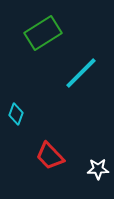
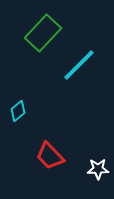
green rectangle: rotated 15 degrees counterclockwise
cyan line: moved 2 px left, 8 px up
cyan diamond: moved 2 px right, 3 px up; rotated 30 degrees clockwise
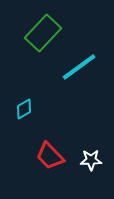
cyan line: moved 2 px down; rotated 9 degrees clockwise
cyan diamond: moved 6 px right, 2 px up; rotated 10 degrees clockwise
white star: moved 7 px left, 9 px up
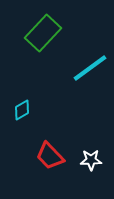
cyan line: moved 11 px right, 1 px down
cyan diamond: moved 2 px left, 1 px down
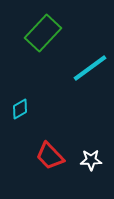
cyan diamond: moved 2 px left, 1 px up
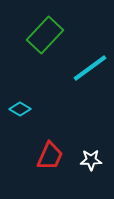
green rectangle: moved 2 px right, 2 px down
cyan diamond: rotated 60 degrees clockwise
red trapezoid: rotated 112 degrees counterclockwise
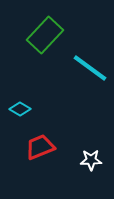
cyan line: rotated 72 degrees clockwise
red trapezoid: moved 10 px left, 9 px up; rotated 136 degrees counterclockwise
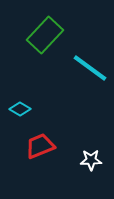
red trapezoid: moved 1 px up
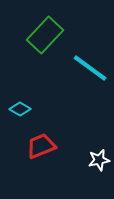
red trapezoid: moved 1 px right
white star: moved 8 px right; rotated 10 degrees counterclockwise
